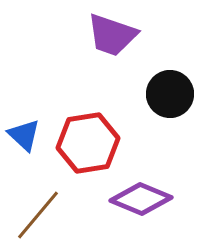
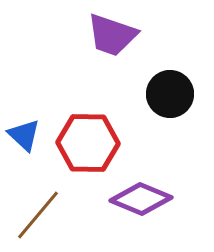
red hexagon: rotated 10 degrees clockwise
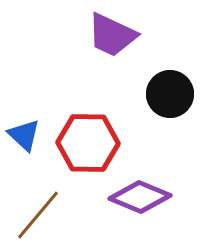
purple trapezoid: rotated 6 degrees clockwise
purple diamond: moved 1 px left, 2 px up
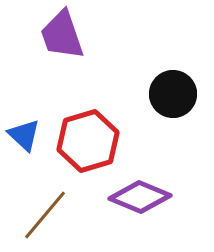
purple trapezoid: moved 50 px left; rotated 46 degrees clockwise
black circle: moved 3 px right
red hexagon: moved 2 px up; rotated 18 degrees counterclockwise
brown line: moved 7 px right
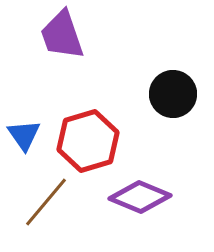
blue triangle: rotated 12 degrees clockwise
brown line: moved 1 px right, 13 px up
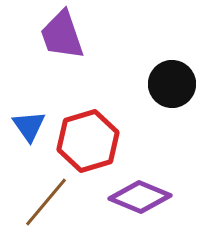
black circle: moved 1 px left, 10 px up
blue triangle: moved 5 px right, 9 px up
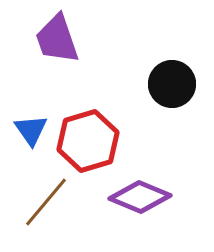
purple trapezoid: moved 5 px left, 4 px down
blue triangle: moved 2 px right, 4 px down
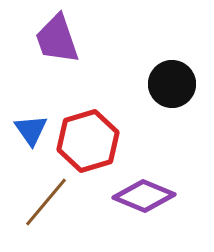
purple diamond: moved 4 px right, 1 px up
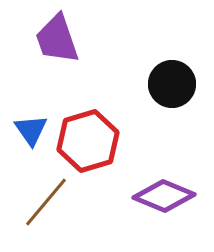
purple diamond: moved 20 px right
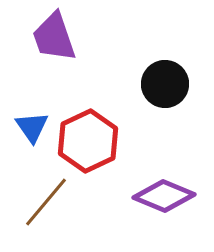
purple trapezoid: moved 3 px left, 2 px up
black circle: moved 7 px left
blue triangle: moved 1 px right, 3 px up
red hexagon: rotated 8 degrees counterclockwise
